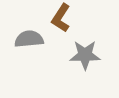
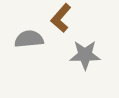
brown L-shape: rotated 8 degrees clockwise
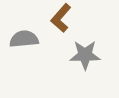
gray semicircle: moved 5 px left
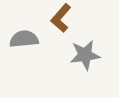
gray star: rotated 8 degrees counterclockwise
